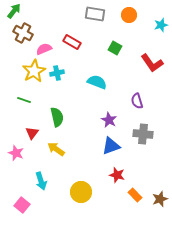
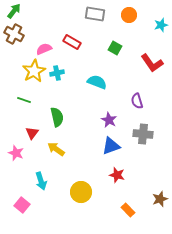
brown cross: moved 9 px left, 1 px down
orange rectangle: moved 7 px left, 15 px down
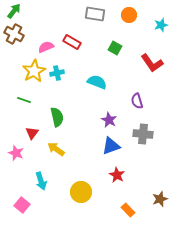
pink semicircle: moved 2 px right, 2 px up
red star: rotated 14 degrees clockwise
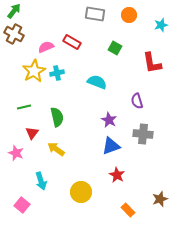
red L-shape: rotated 25 degrees clockwise
green line: moved 7 px down; rotated 32 degrees counterclockwise
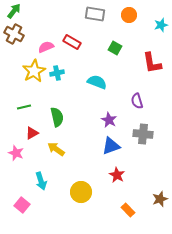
red triangle: rotated 24 degrees clockwise
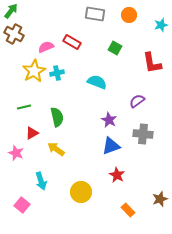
green arrow: moved 3 px left
purple semicircle: rotated 70 degrees clockwise
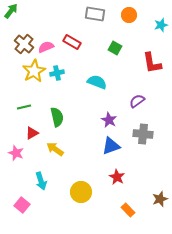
brown cross: moved 10 px right, 10 px down; rotated 12 degrees clockwise
yellow arrow: moved 1 px left
red star: moved 2 px down
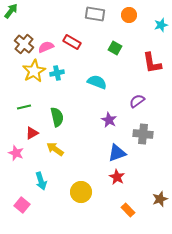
blue triangle: moved 6 px right, 7 px down
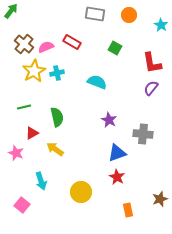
cyan star: rotated 24 degrees counterclockwise
purple semicircle: moved 14 px right, 13 px up; rotated 14 degrees counterclockwise
orange rectangle: rotated 32 degrees clockwise
